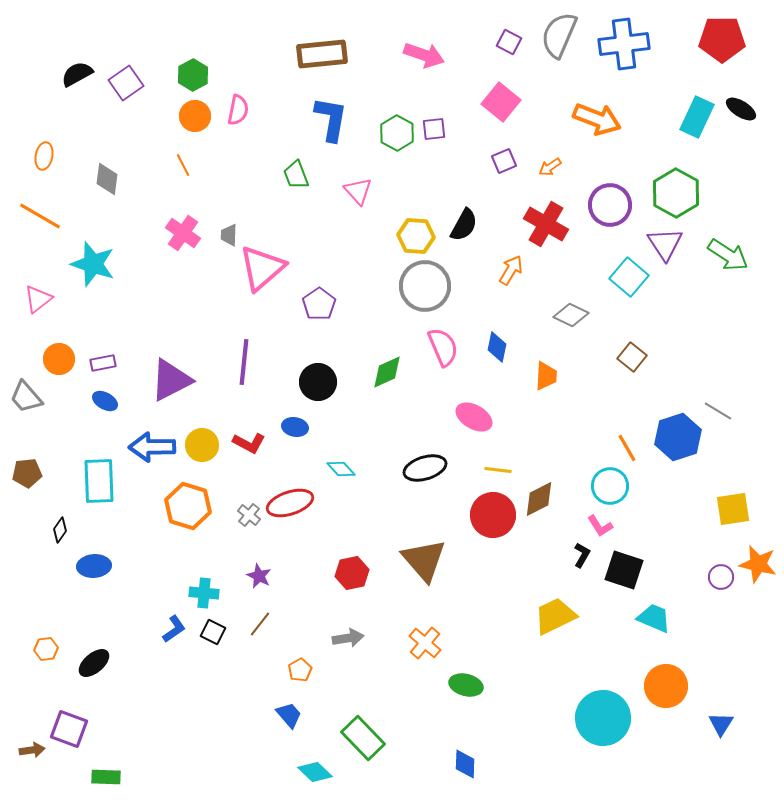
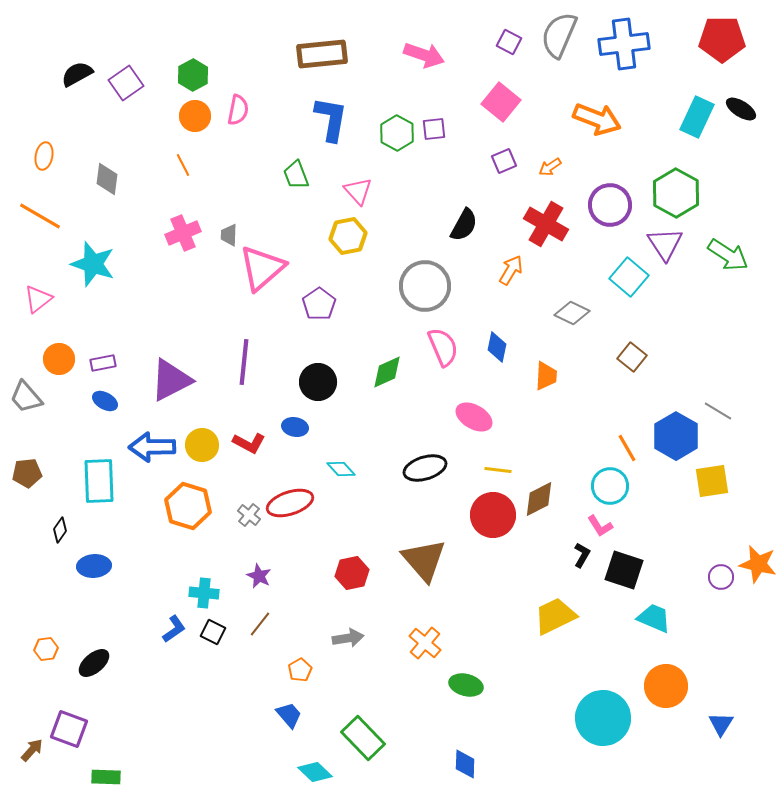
pink cross at (183, 233): rotated 32 degrees clockwise
yellow hexagon at (416, 236): moved 68 px left; rotated 15 degrees counterclockwise
gray diamond at (571, 315): moved 1 px right, 2 px up
blue hexagon at (678, 437): moved 2 px left, 1 px up; rotated 12 degrees counterclockwise
yellow square at (733, 509): moved 21 px left, 28 px up
brown arrow at (32, 750): rotated 40 degrees counterclockwise
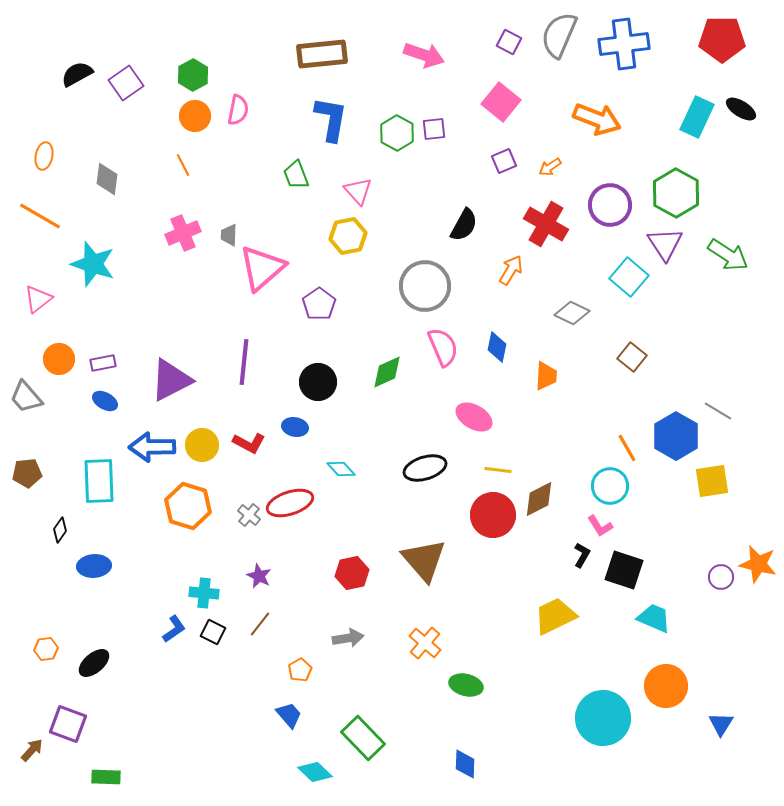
purple square at (69, 729): moved 1 px left, 5 px up
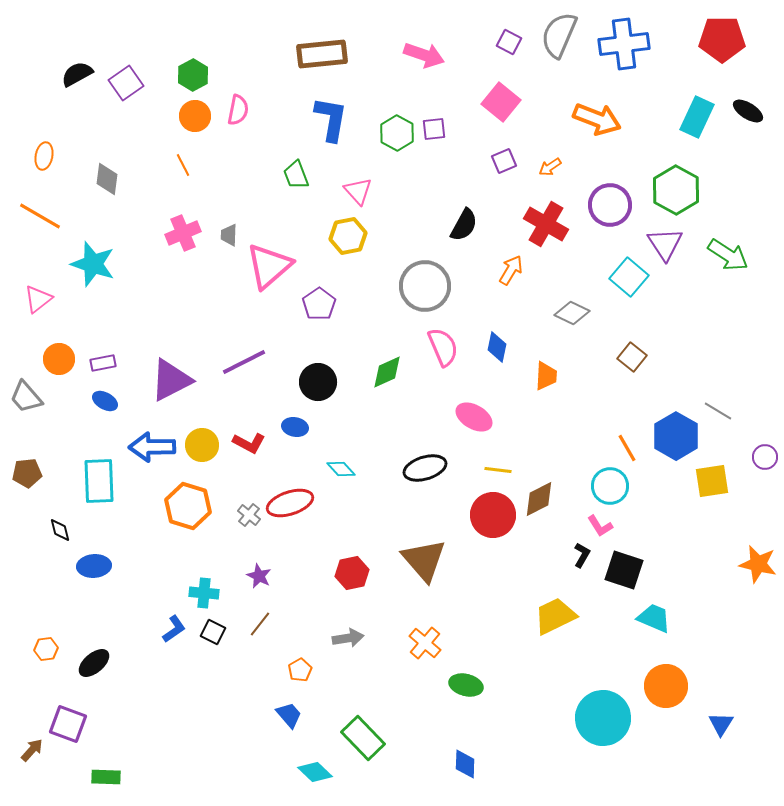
black ellipse at (741, 109): moved 7 px right, 2 px down
green hexagon at (676, 193): moved 3 px up
pink triangle at (262, 268): moved 7 px right, 2 px up
purple line at (244, 362): rotated 57 degrees clockwise
black diamond at (60, 530): rotated 50 degrees counterclockwise
purple circle at (721, 577): moved 44 px right, 120 px up
